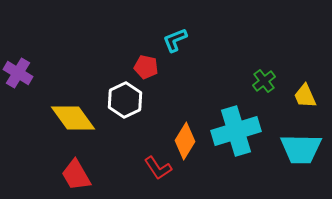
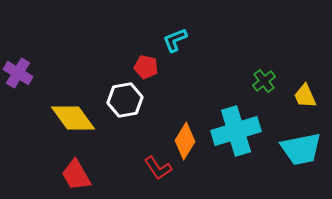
white hexagon: rotated 16 degrees clockwise
cyan trapezoid: rotated 12 degrees counterclockwise
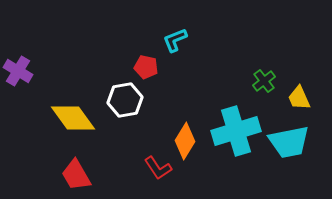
purple cross: moved 2 px up
yellow trapezoid: moved 6 px left, 2 px down
cyan trapezoid: moved 12 px left, 7 px up
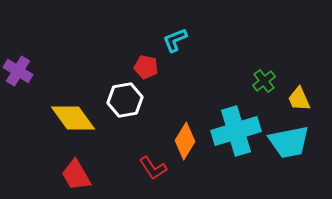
yellow trapezoid: moved 1 px down
red L-shape: moved 5 px left
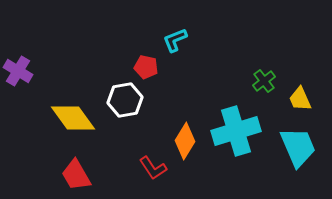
yellow trapezoid: moved 1 px right
cyan trapezoid: moved 9 px right, 5 px down; rotated 102 degrees counterclockwise
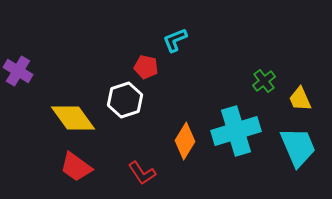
white hexagon: rotated 8 degrees counterclockwise
red L-shape: moved 11 px left, 5 px down
red trapezoid: moved 8 px up; rotated 24 degrees counterclockwise
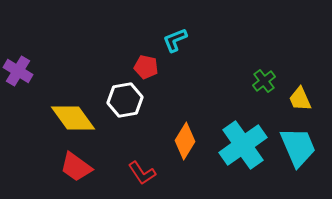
white hexagon: rotated 8 degrees clockwise
cyan cross: moved 7 px right, 14 px down; rotated 18 degrees counterclockwise
